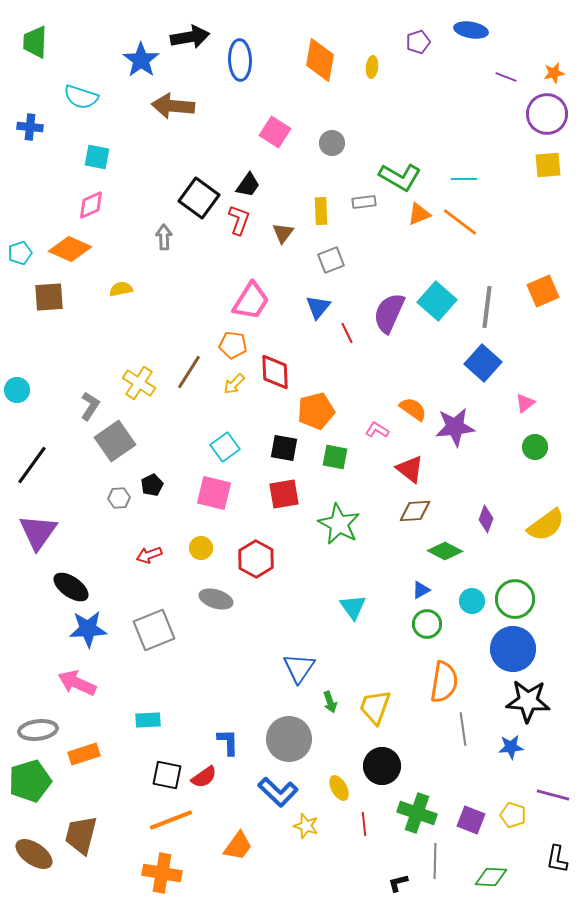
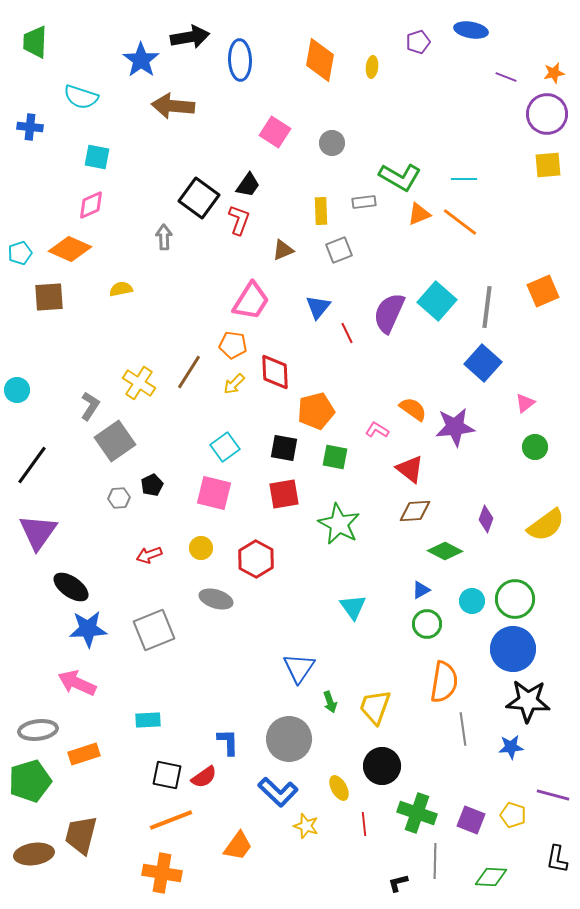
brown triangle at (283, 233): moved 17 px down; rotated 30 degrees clockwise
gray square at (331, 260): moved 8 px right, 10 px up
brown ellipse at (34, 854): rotated 42 degrees counterclockwise
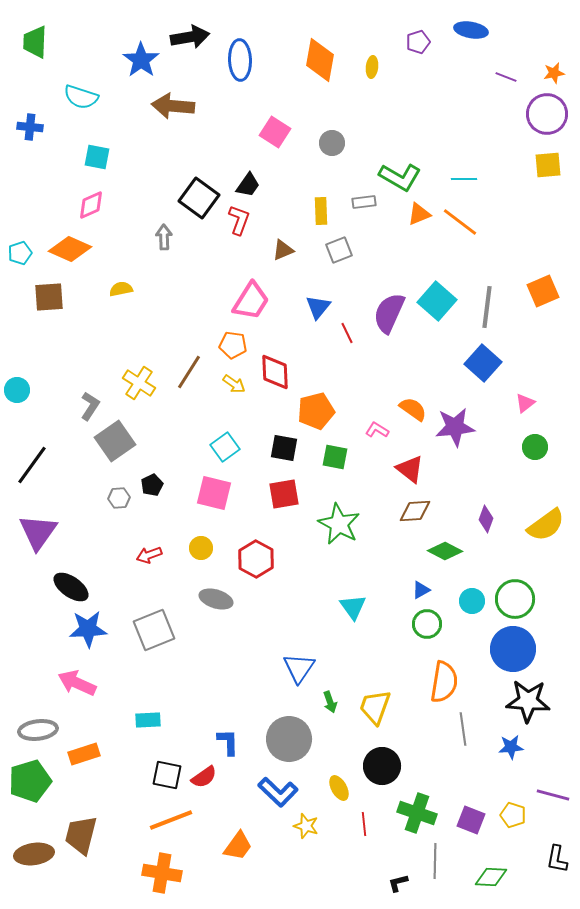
yellow arrow at (234, 384): rotated 100 degrees counterclockwise
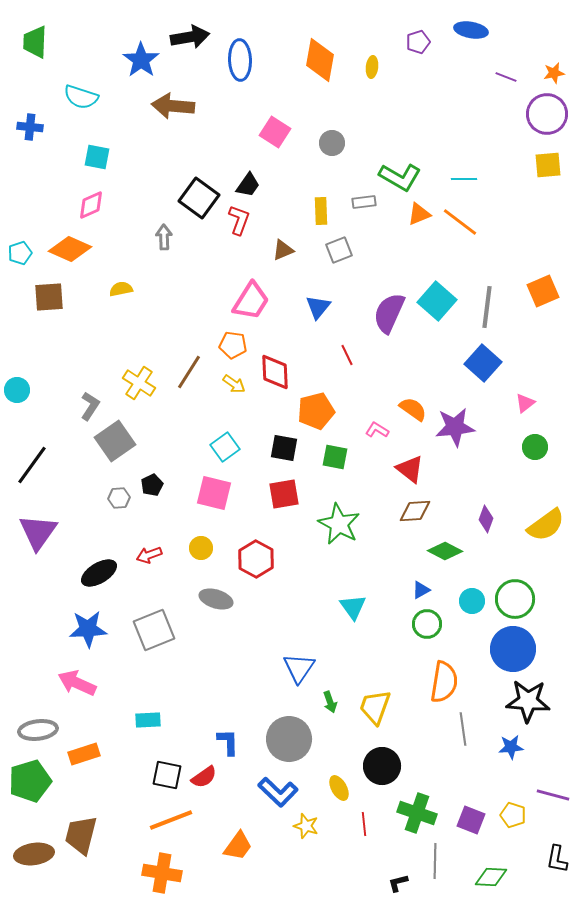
red line at (347, 333): moved 22 px down
black ellipse at (71, 587): moved 28 px right, 14 px up; rotated 66 degrees counterclockwise
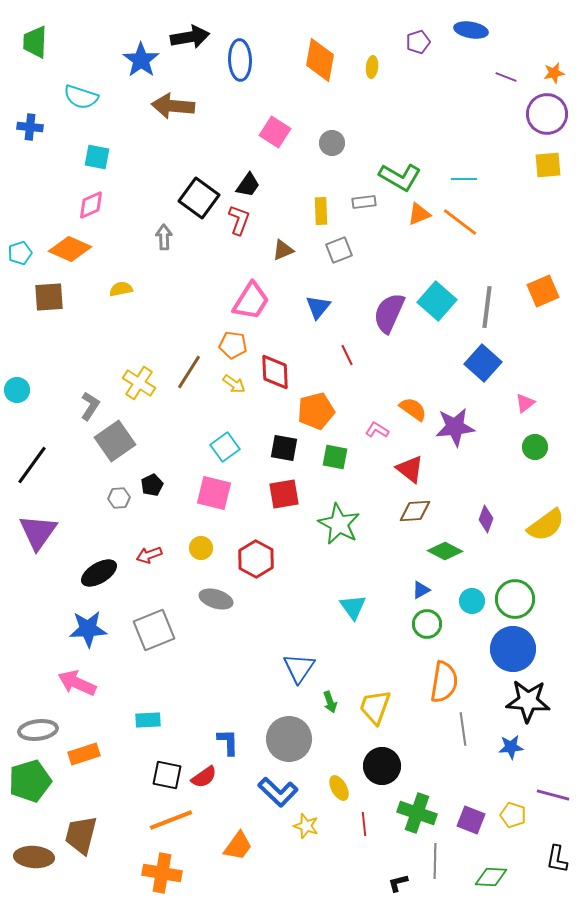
brown ellipse at (34, 854): moved 3 px down; rotated 12 degrees clockwise
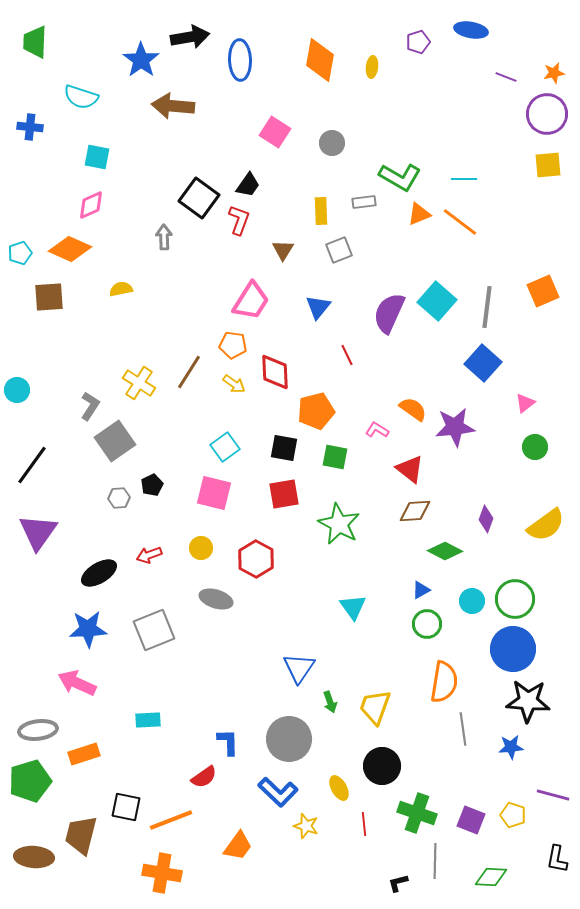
brown triangle at (283, 250): rotated 35 degrees counterclockwise
black square at (167, 775): moved 41 px left, 32 px down
